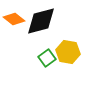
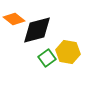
black diamond: moved 4 px left, 9 px down
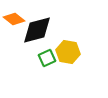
green square: rotated 12 degrees clockwise
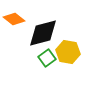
black diamond: moved 6 px right, 3 px down
green square: rotated 12 degrees counterclockwise
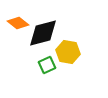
orange diamond: moved 4 px right, 4 px down
green square: moved 7 px down; rotated 12 degrees clockwise
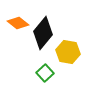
black diamond: rotated 36 degrees counterclockwise
green square: moved 2 px left, 8 px down; rotated 18 degrees counterclockwise
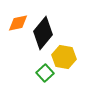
orange diamond: rotated 50 degrees counterclockwise
yellow hexagon: moved 4 px left, 5 px down
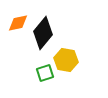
yellow hexagon: moved 2 px right, 3 px down
green square: rotated 24 degrees clockwise
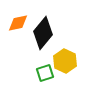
yellow hexagon: moved 1 px left, 1 px down; rotated 15 degrees clockwise
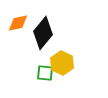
yellow hexagon: moved 3 px left, 2 px down
green square: rotated 24 degrees clockwise
